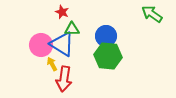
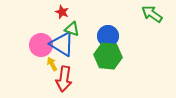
green triangle: rotated 21 degrees clockwise
blue circle: moved 2 px right
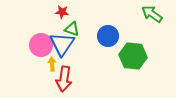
red star: rotated 16 degrees counterclockwise
blue triangle: rotated 32 degrees clockwise
green hexagon: moved 25 px right
yellow arrow: rotated 24 degrees clockwise
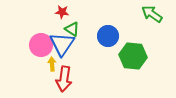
green triangle: rotated 14 degrees clockwise
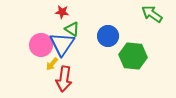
yellow arrow: rotated 136 degrees counterclockwise
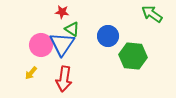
yellow arrow: moved 21 px left, 9 px down
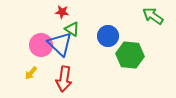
green arrow: moved 1 px right, 2 px down
blue triangle: moved 2 px left; rotated 20 degrees counterclockwise
green hexagon: moved 3 px left, 1 px up
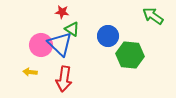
yellow arrow: moved 1 px left, 1 px up; rotated 56 degrees clockwise
